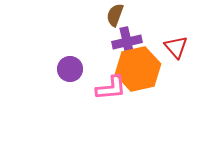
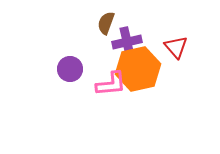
brown semicircle: moved 9 px left, 8 px down
pink L-shape: moved 4 px up
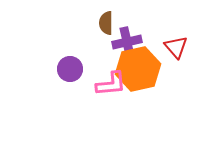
brown semicircle: rotated 20 degrees counterclockwise
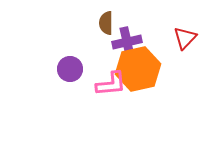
red triangle: moved 9 px right, 9 px up; rotated 25 degrees clockwise
